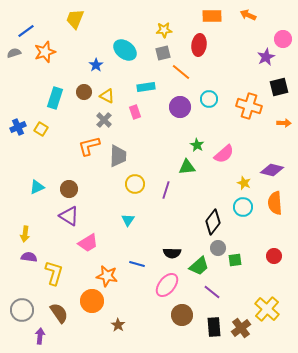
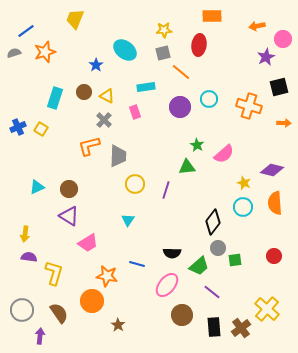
orange arrow at (248, 15): moved 9 px right, 11 px down; rotated 35 degrees counterclockwise
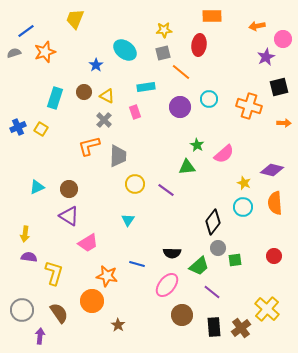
purple line at (166, 190): rotated 72 degrees counterclockwise
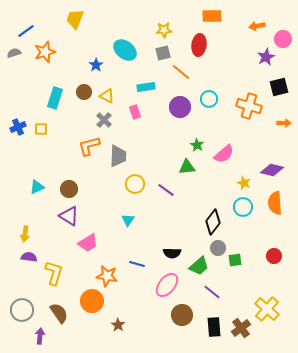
yellow square at (41, 129): rotated 32 degrees counterclockwise
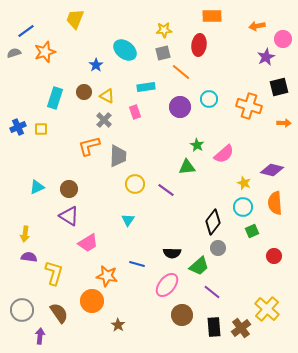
green square at (235, 260): moved 17 px right, 29 px up; rotated 16 degrees counterclockwise
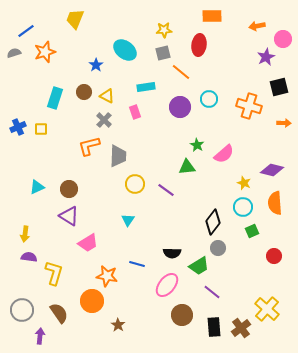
green trapezoid at (199, 266): rotated 10 degrees clockwise
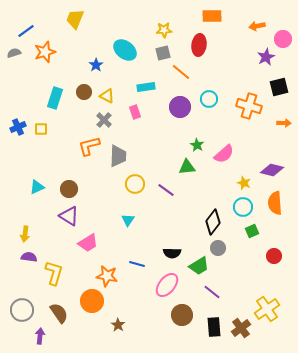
yellow cross at (267, 309): rotated 15 degrees clockwise
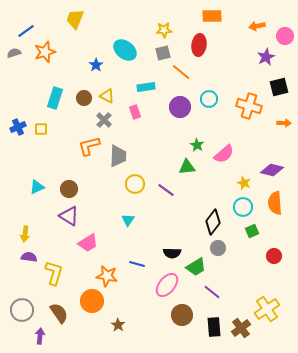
pink circle at (283, 39): moved 2 px right, 3 px up
brown circle at (84, 92): moved 6 px down
green trapezoid at (199, 266): moved 3 px left, 1 px down
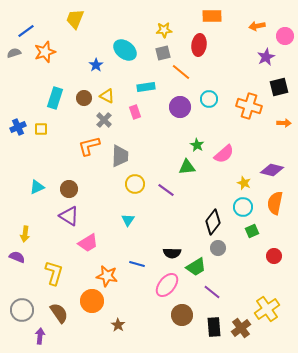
gray trapezoid at (118, 156): moved 2 px right
orange semicircle at (275, 203): rotated 15 degrees clockwise
purple semicircle at (29, 257): moved 12 px left; rotated 14 degrees clockwise
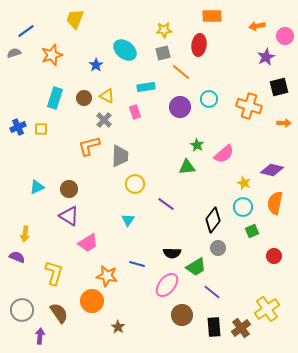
orange star at (45, 52): moved 7 px right, 3 px down
purple line at (166, 190): moved 14 px down
black diamond at (213, 222): moved 2 px up
brown star at (118, 325): moved 2 px down
